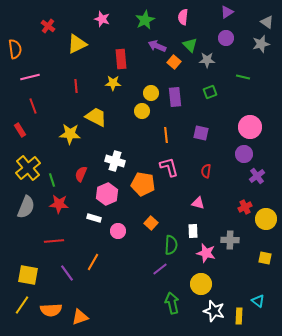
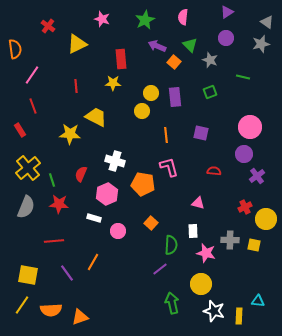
gray star at (207, 60): moved 3 px right; rotated 21 degrees clockwise
pink line at (30, 77): moved 2 px right, 2 px up; rotated 42 degrees counterclockwise
red semicircle at (206, 171): moved 8 px right; rotated 88 degrees clockwise
yellow square at (265, 258): moved 11 px left, 13 px up
cyan triangle at (258, 301): rotated 32 degrees counterclockwise
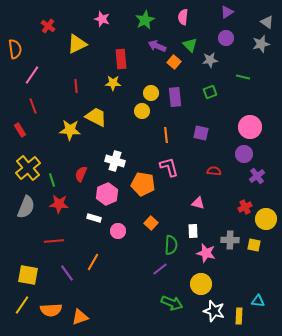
gray star at (210, 60): rotated 28 degrees counterclockwise
yellow star at (70, 134): moved 4 px up
green arrow at (172, 303): rotated 125 degrees clockwise
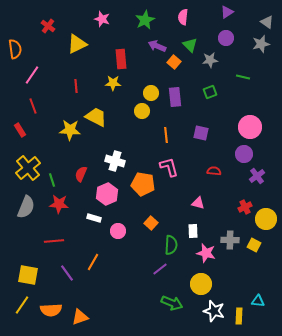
yellow square at (254, 245): rotated 16 degrees clockwise
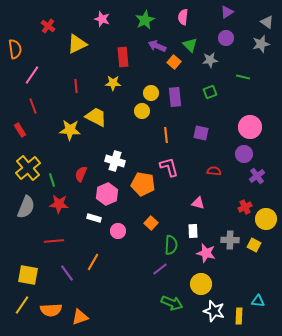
red rectangle at (121, 59): moved 2 px right, 2 px up
